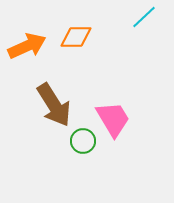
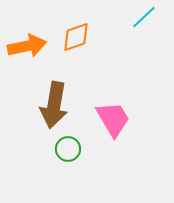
orange diamond: rotated 20 degrees counterclockwise
orange arrow: rotated 12 degrees clockwise
brown arrow: rotated 42 degrees clockwise
green circle: moved 15 px left, 8 px down
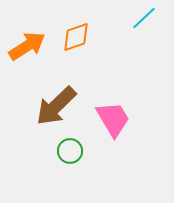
cyan line: moved 1 px down
orange arrow: rotated 21 degrees counterclockwise
brown arrow: moved 2 px right, 1 px down; rotated 36 degrees clockwise
green circle: moved 2 px right, 2 px down
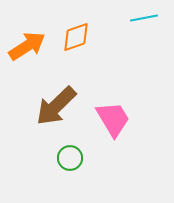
cyan line: rotated 32 degrees clockwise
green circle: moved 7 px down
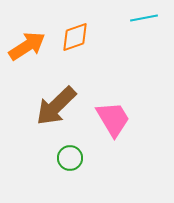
orange diamond: moved 1 px left
